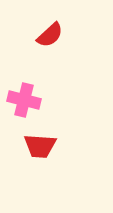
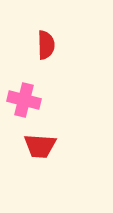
red semicircle: moved 4 px left, 10 px down; rotated 48 degrees counterclockwise
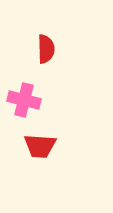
red semicircle: moved 4 px down
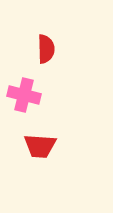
pink cross: moved 5 px up
